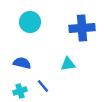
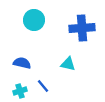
cyan circle: moved 4 px right, 2 px up
cyan triangle: rotated 21 degrees clockwise
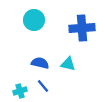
blue semicircle: moved 18 px right
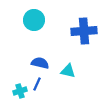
blue cross: moved 2 px right, 3 px down
cyan triangle: moved 7 px down
blue line: moved 6 px left, 2 px up; rotated 64 degrees clockwise
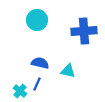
cyan circle: moved 3 px right
cyan cross: rotated 32 degrees counterclockwise
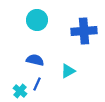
blue semicircle: moved 5 px left, 3 px up
cyan triangle: rotated 42 degrees counterclockwise
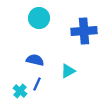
cyan circle: moved 2 px right, 2 px up
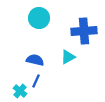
cyan triangle: moved 14 px up
blue line: moved 1 px left, 3 px up
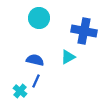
blue cross: rotated 15 degrees clockwise
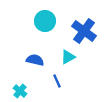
cyan circle: moved 6 px right, 3 px down
blue cross: rotated 25 degrees clockwise
blue line: moved 21 px right; rotated 48 degrees counterclockwise
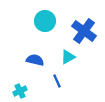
cyan cross: rotated 24 degrees clockwise
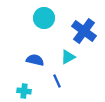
cyan circle: moved 1 px left, 3 px up
cyan cross: moved 4 px right; rotated 32 degrees clockwise
